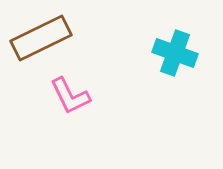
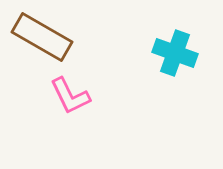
brown rectangle: moved 1 px right, 1 px up; rotated 56 degrees clockwise
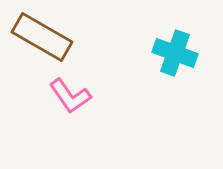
pink L-shape: rotated 9 degrees counterclockwise
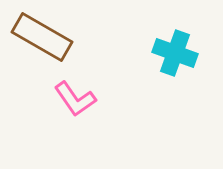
pink L-shape: moved 5 px right, 3 px down
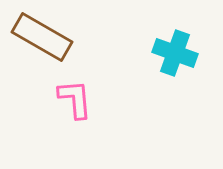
pink L-shape: rotated 150 degrees counterclockwise
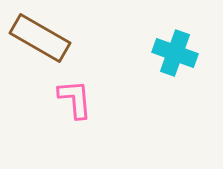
brown rectangle: moved 2 px left, 1 px down
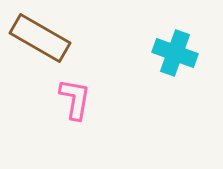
pink L-shape: rotated 15 degrees clockwise
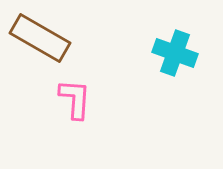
pink L-shape: rotated 6 degrees counterclockwise
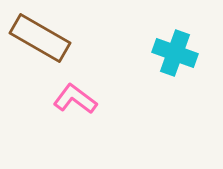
pink L-shape: rotated 57 degrees counterclockwise
